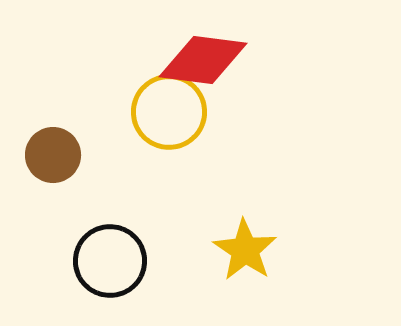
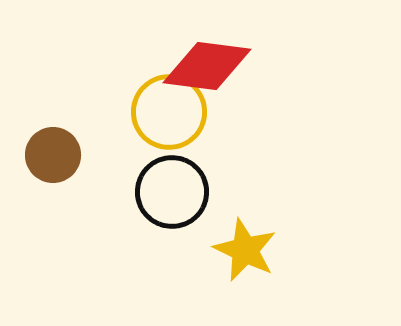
red diamond: moved 4 px right, 6 px down
yellow star: rotated 8 degrees counterclockwise
black circle: moved 62 px right, 69 px up
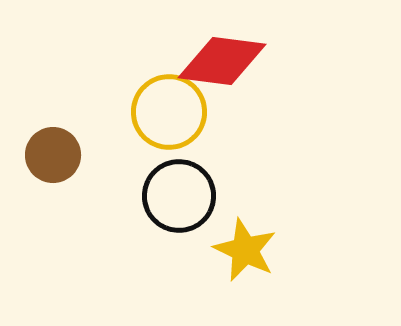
red diamond: moved 15 px right, 5 px up
black circle: moved 7 px right, 4 px down
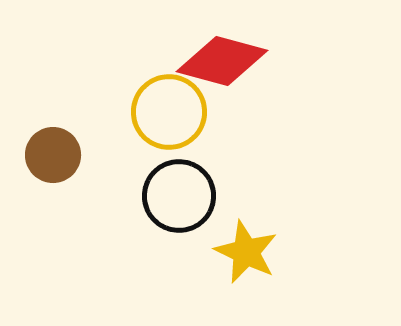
red diamond: rotated 8 degrees clockwise
yellow star: moved 1 px right, 2 px down
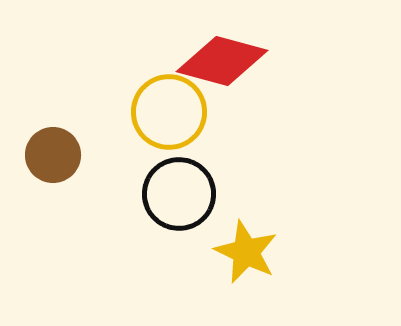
black circle: moved 2 px up
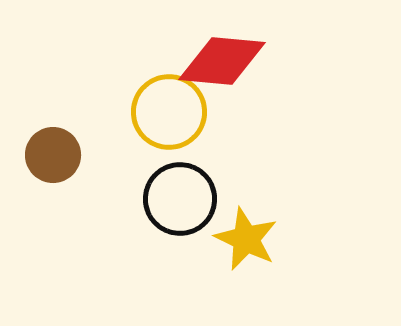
red diamond: rotated 10 degrees counterclockwise
black circle: moved 1 px right, 5 px down
yellow star: moved 13 px up
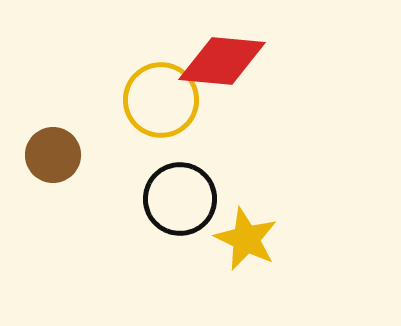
yellow circle: moved 8 px left, 12 px up
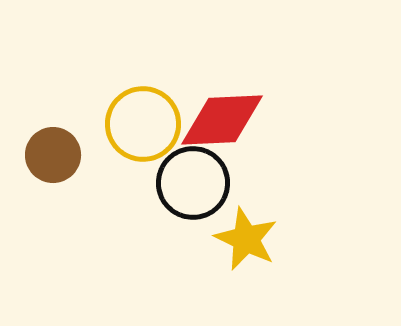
red diamond: moved 59 px down; rotated 8 degrees counterclockwise
yellow circle: moved 18 px left, 24 px down
black circle: moved 13 px right, 16 px up
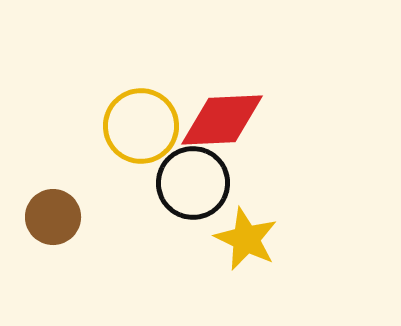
yellow circle: moved 2 px left, 2 px down
brown circle: moved 62 px down
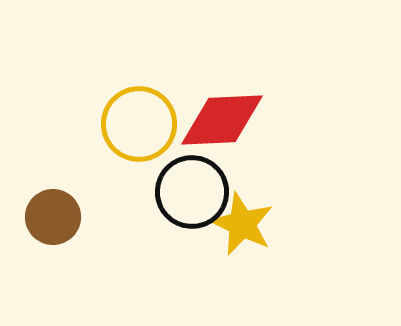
yellow circle: moved 2 px left, 2 px up
black circle: moved 1 px left, 9 px down
yellow star: moved 4 px left, 15 px up
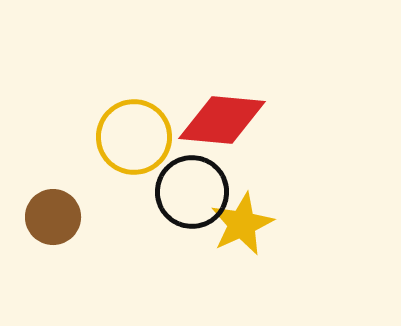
red diamond: rotated 8 degrees clockwise
yellow circle: moved 5 px left, 13 px down
yellow star: rotated 22 degrees clockwise
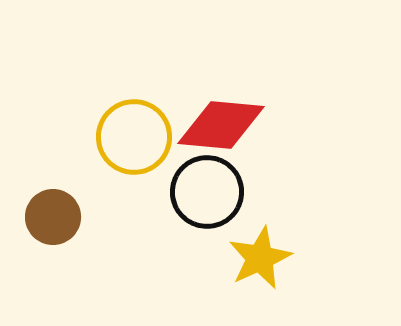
red diamond: moved 1 px left, 5 px down
black circle: moved 15 px right
yellow star: moved 18 px right, 34 px down
